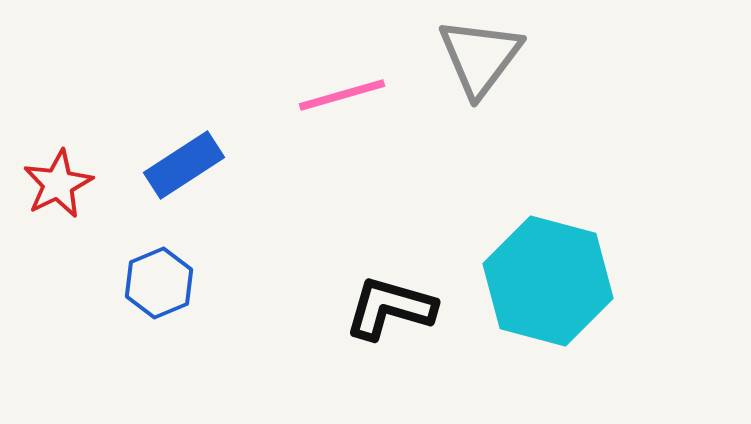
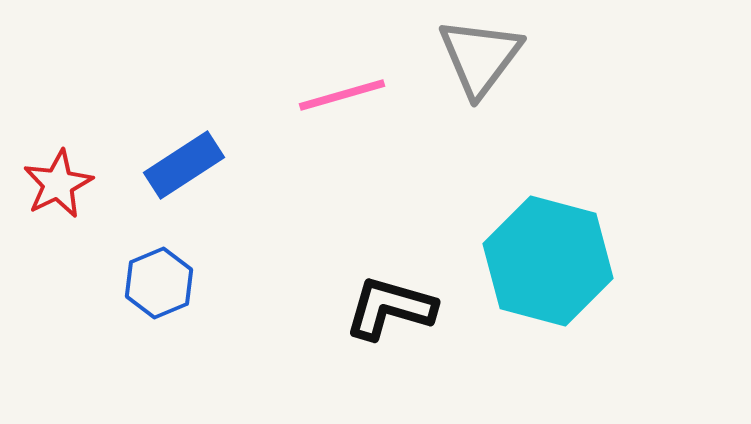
cyan hexagon: moved 20 px up
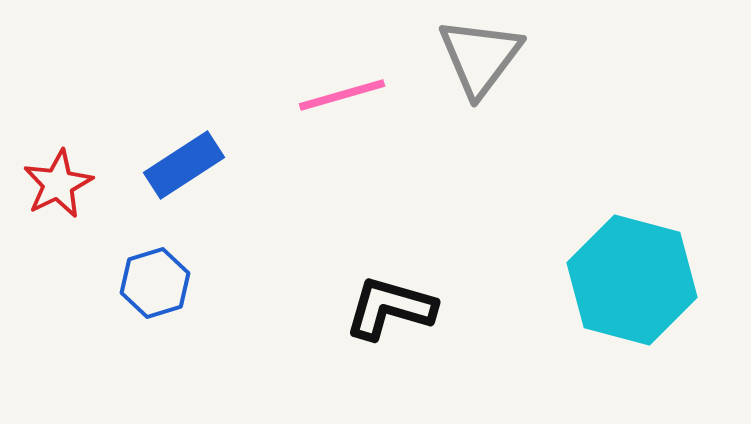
cyan hexagon: moved 84 px right, 19 px down
blue hexagon: moved 4 px left; rotated 6 degrees clockwise
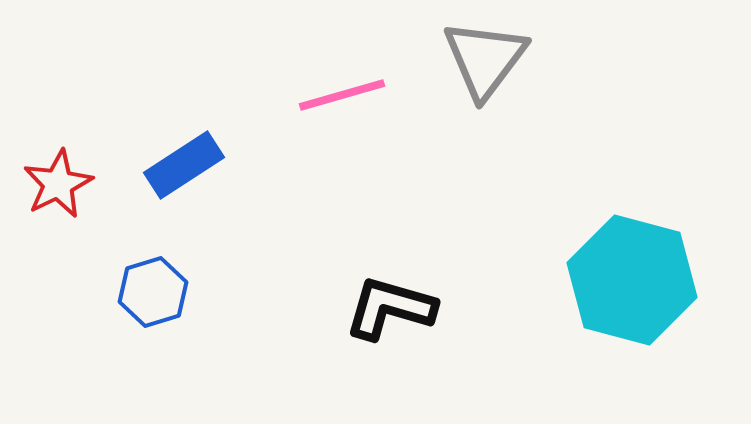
gray triangle: moved 5 px right, 2 px down
blue hexagon: moved 2 px left, 9 px down
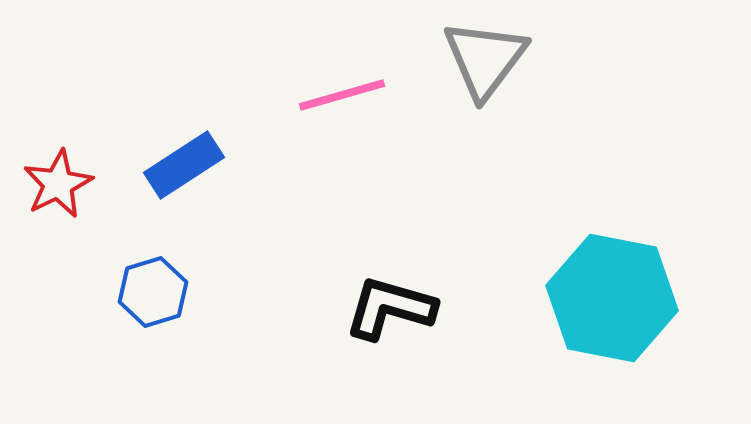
cyan hexagon: moved 20 px left, 18 px down; rotated 4 degrees counterclockwise
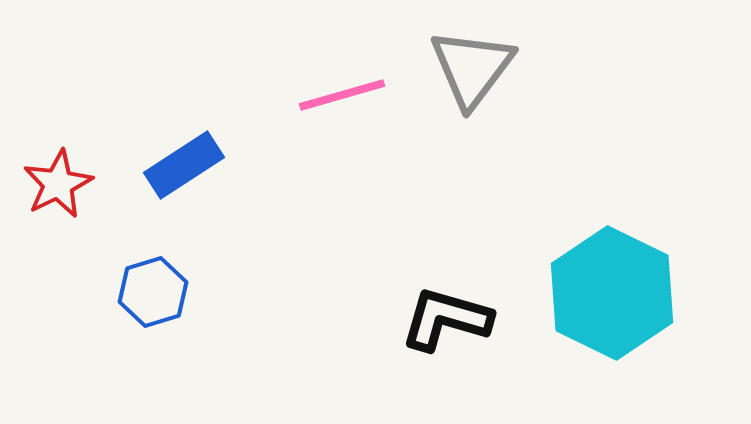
gray triangle: moved 13 px left, 9 px down
cyan hexagon: moved 5 px up; rotated 15 degrees clockwise
black L-shape: moved 56 px right, 11 px down
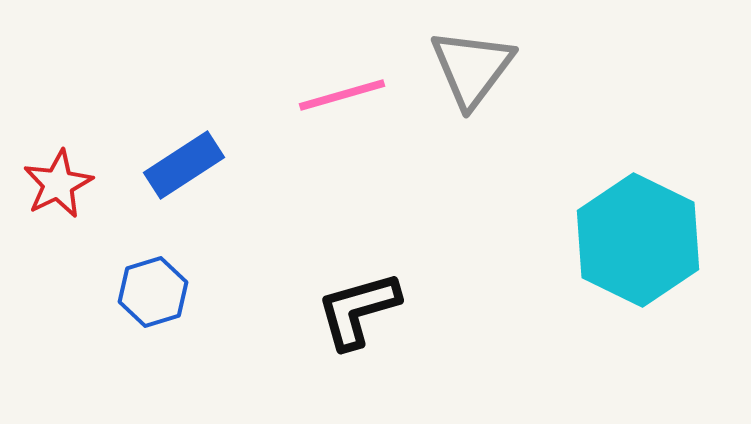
cyan hexagon: moved 26 px right, 53 px up
black L-shape: moved 88 px left, 9 px up; rotated 32 degrees counterclockwise
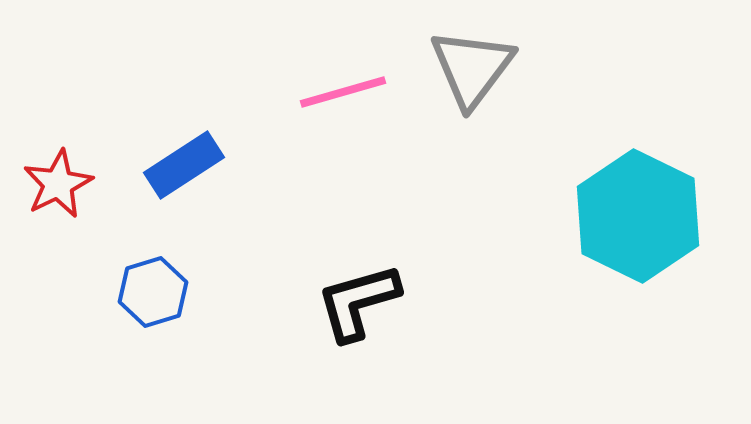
pink line: moved 1 px right, 3 px up
cyan hexagon: moved 24 px up
black L-shape: moved 8 px up
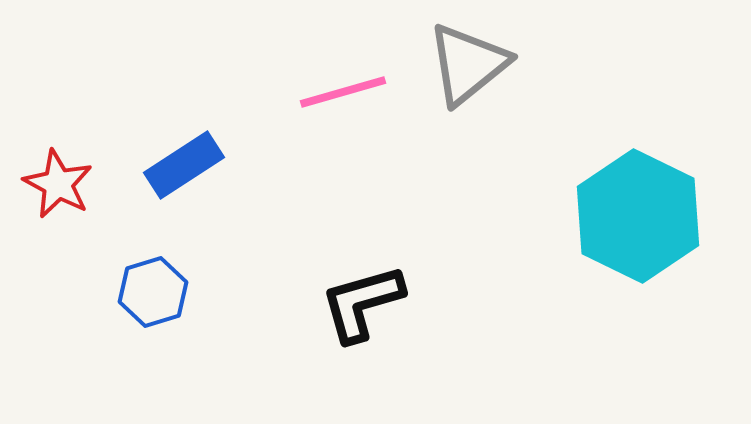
gray triangle: moved 4 px left, 4 px up; rotated 14 degrees clockwise
red star: rotated 18 degrees counterclockwise
black L-shape: moved 4 px right, 1 px down
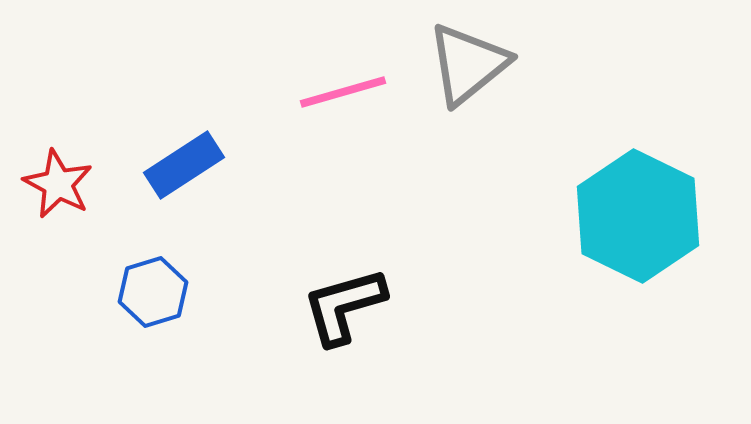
black L-shape: moved 18 px left, 3 px down
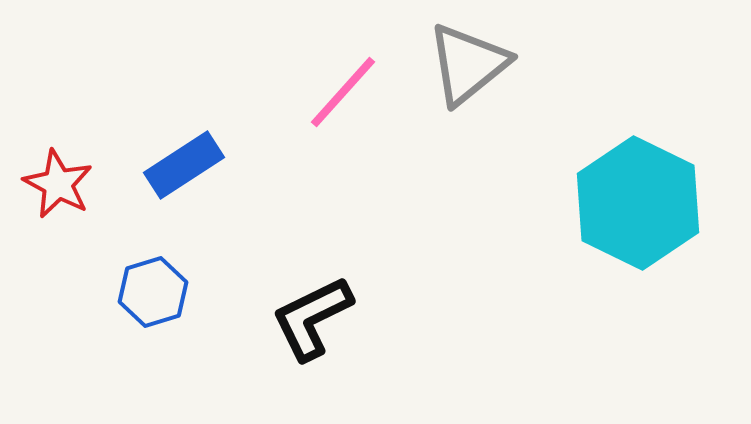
pink line: rotated 32 degrees counterclockwise
cyan hexagon: moved 13 px up
black L-shape: moved 32 px left, 12 px down; rotated 10 degrees counterclockwise
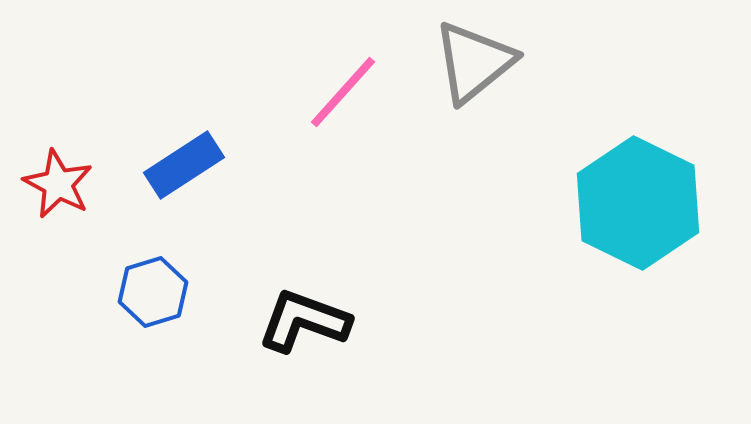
gray triangle: moved 6 px right, 2 px up
black L-shape: moved 8 px left, 3 px down; rotated 46 degrees clockwise
